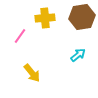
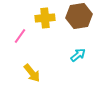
brown hexagon: moved 3 px left, 1 px up
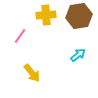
yellow cross: moved 1 px right, 3 px up
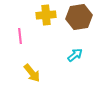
brown hexagon: moved 1 px down
pink line: rotated 42 degrees counterclockwise
cyan arrow: moved 3 px left
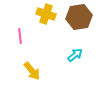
yellow cross: moved 1 px up; rotated 24 degrees clockwise
yellow arrow: moved 2 px up
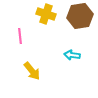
brown hexagon: moved 1 px right, 1 px up
cyan arrow: moved 3 px left; rotated 133 degrees counterclockwise
